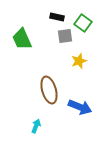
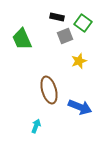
gray square: rotated 14 degrees counterclockwise
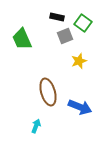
brown ellipse: moved 1 px left, 2 px down
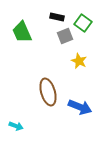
green trapezoid: moved 7 px up
yellow star: rotated 28 degrees counterclockwise
cyan arrow: moved 20 px left; rotated 88 degrees clockwise
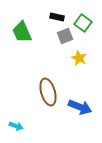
yellow star: moved 3 px up
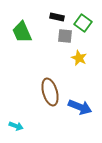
gray square: rotated 28 degrees clockwise
brown ellipse: moved 2 px right
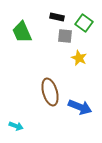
green square: moved 1 px right
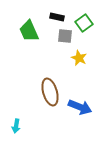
green square: rotated 18 degrees clockwise
green trapezoid: moved 7 px right, 1 px up
cyan arrow: rotated 80 degrees clockwise
